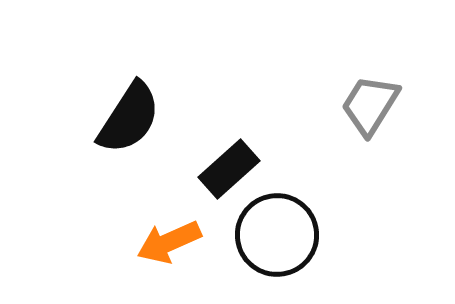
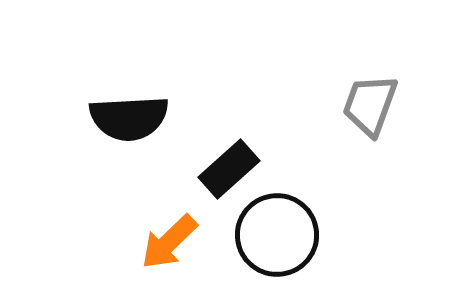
gray trapezoid: rotated 12 degrees counterclockwise
black semicircle: rotated 54 degrees clockwise
orange arrow: rotated 20 degrees counterclockwise
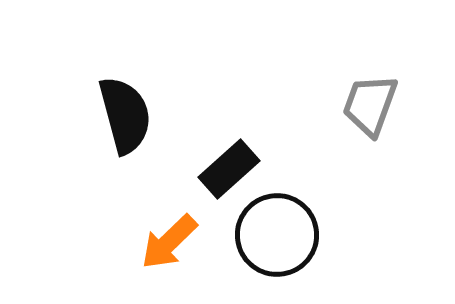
black semicircle: moved 4 px left, 3 px up; rotated 102 degrees counterclockwise
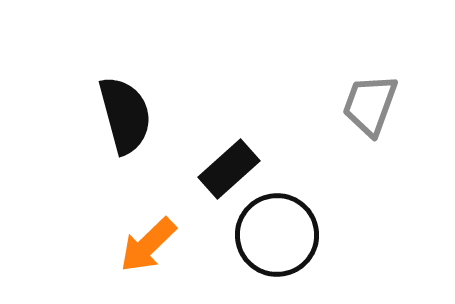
orange arrow: moved 21 px left, 3 px down
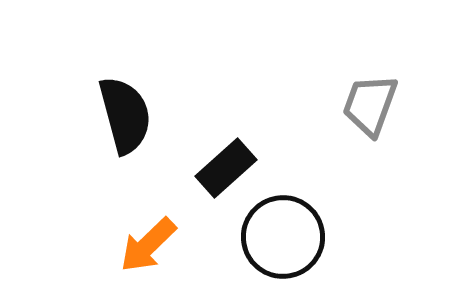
black rectangle: moved 3 px left, 1 px up
black circle: moved 6 px right, 2 px down
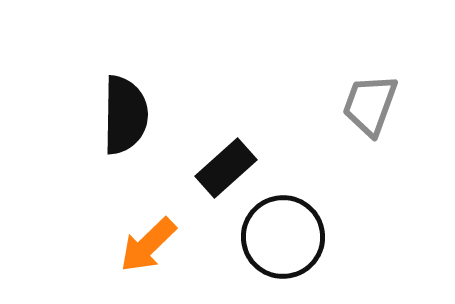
black semicircle: rotated 16 degrees clockwise
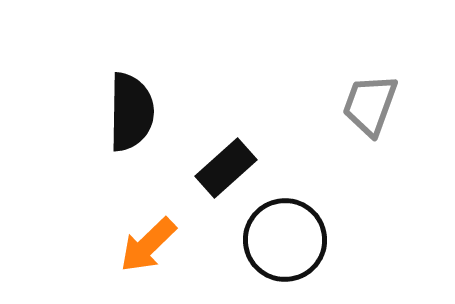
black semicircle: moved 6 px right, 3 px up
black circle: moved 2 px right, 3 px down
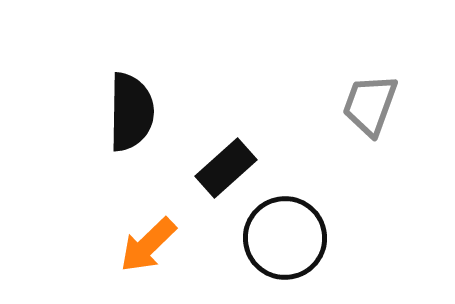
black circle: moved 2 px up
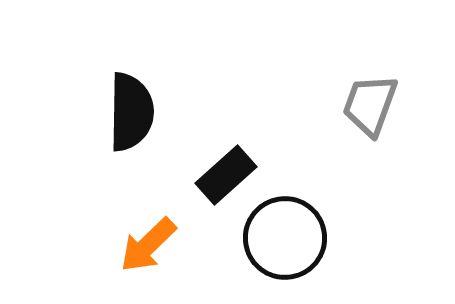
black rectangle: moved 7 px down
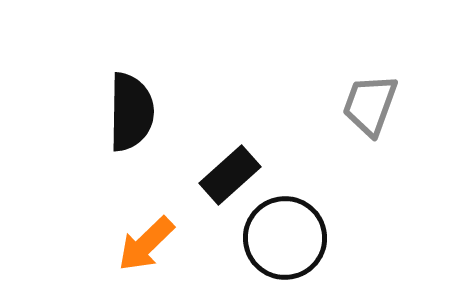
black rectangle: moved 4 px right
orange arrow: moved 2 px left, 1 px up
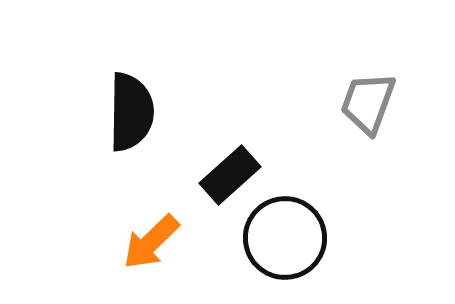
gray trapezoid: moved 2 px left, 2 px up
orange arrow: moved 5 px right, 2 px up
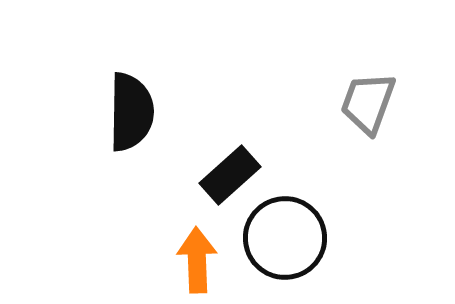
orange arrow: moved 46 px right, 18 px down; rotated 132 degrees clockwise
